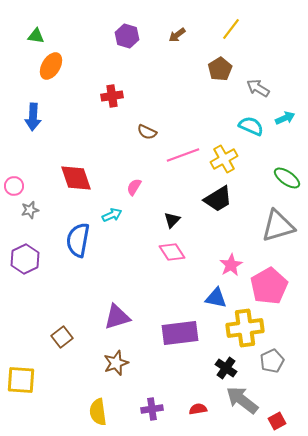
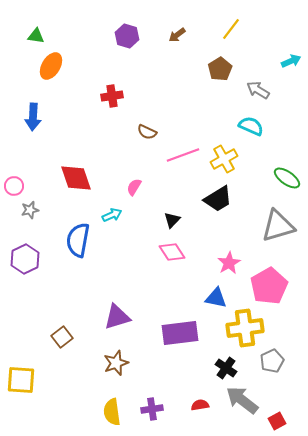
gray arrow at (258, 88): moved 2 px down
cyan arrow at (285, 118): moved 6 px right, 57 px up
pink star at (231, 265): moved 2 px left, 2 px up
red semicircle at (198, 409): moved 2 px right, 4 px up
yellow semicircle at (98, 412): moved 14 px right
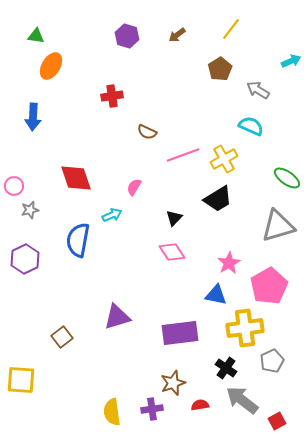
black triangle at (172, 220): moved 2 px right, 2 px up
blue triangle at (216, 298): moved 3 px up
brown star at (116, 363): moved 57 px right, 20 px down
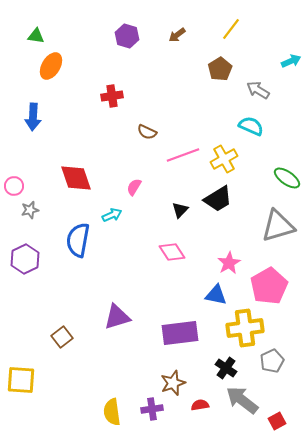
black triangle at (174, 218): moved 6 px right, 8 px up
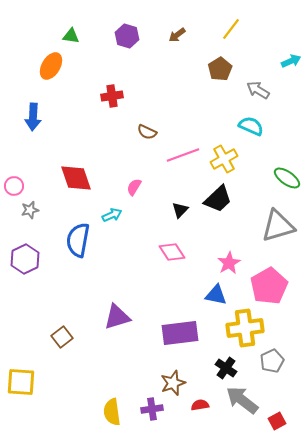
green triangle at (36, 36): moved 35 px right
black trapezoid at (218, 199): rotated 12 degrees counterclockwise
yellow square at (21, 380): moved 2 px down
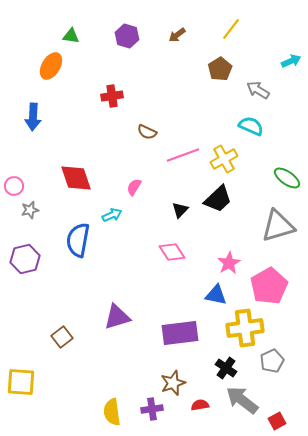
purple hexagon at (25, 259): rotated 12 degrees clockwise
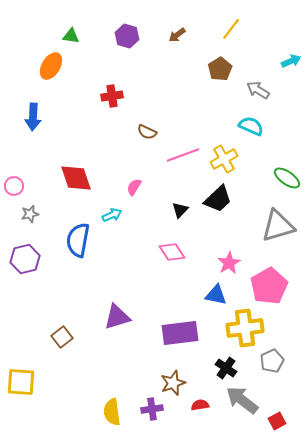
gray star at (30, 210): moved 4 px down
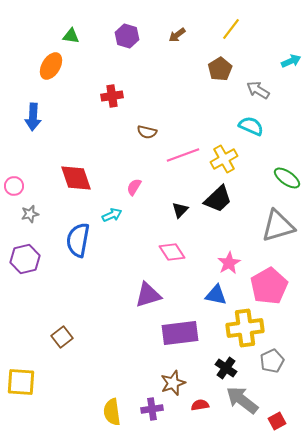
brown semicircle at (147, 132): rotated 12 degrees counterclockwise
purple triangle at (117, 317): moved 31 px right, 22 px up
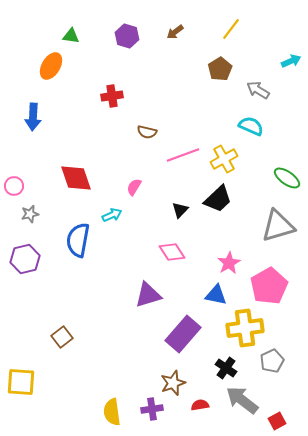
brown arrow at (177, 35): moved 2 px left, 3 px up
purple rectangle at (180, 333): moved 3 px right, 1 px down; rotated 42 degrees counterclockwise
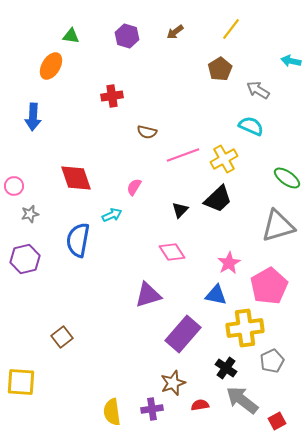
cyan arrow at (291, 61): rotated 144 degrees counterclockwise
